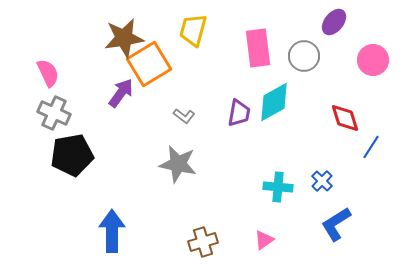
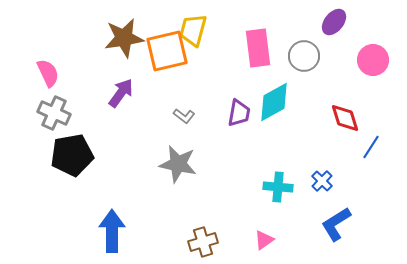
orange square: moved 18 px right, 13 px up; rotated 18 degrees clockwise
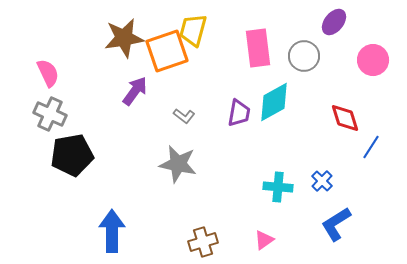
orange square: rotated 6 degrees counterclockwise
purple arrow: moved 14 px right, 2 px up
gray cross: moved 4 px left, 1 px down
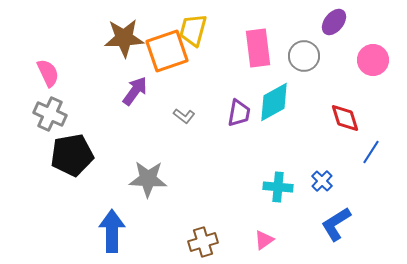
brown star: rotated 6 degrees clockwise
blue line: moved 5 px down
gray star: moved 30 px left, 15 px down; rotated 9 degrees counterclockwise
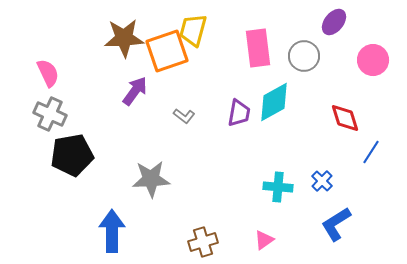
gray star: moved 3 px right; rotated 6 degrees counterclockwise
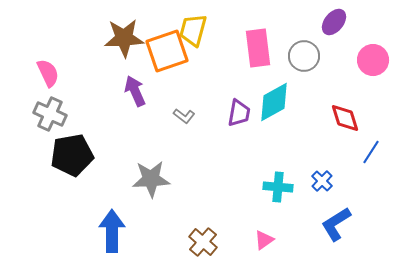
purple arrow: rotated 60 degrees counterclockwise
brown cross: rotated 32 degrees counterclockwise
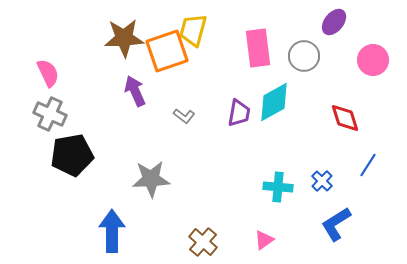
blue line: moved 3 px left, 13 px down
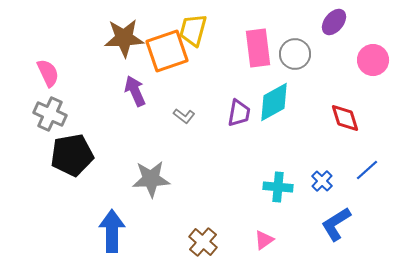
gray circle: moved 9 px left, 2 px up
blue line: moved 1 px left, 5 px down; rotated 15 degrees clockwise
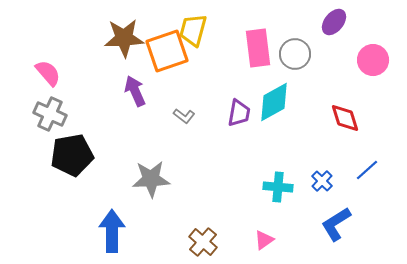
pink semicircle: rotated 16 degrees counterclockwise
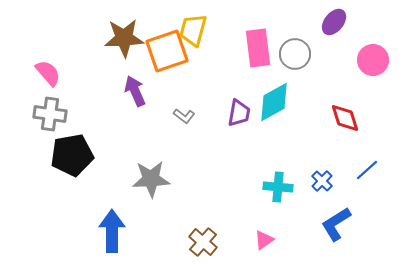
gray cross: rotated 16 degrees counterclockwise
